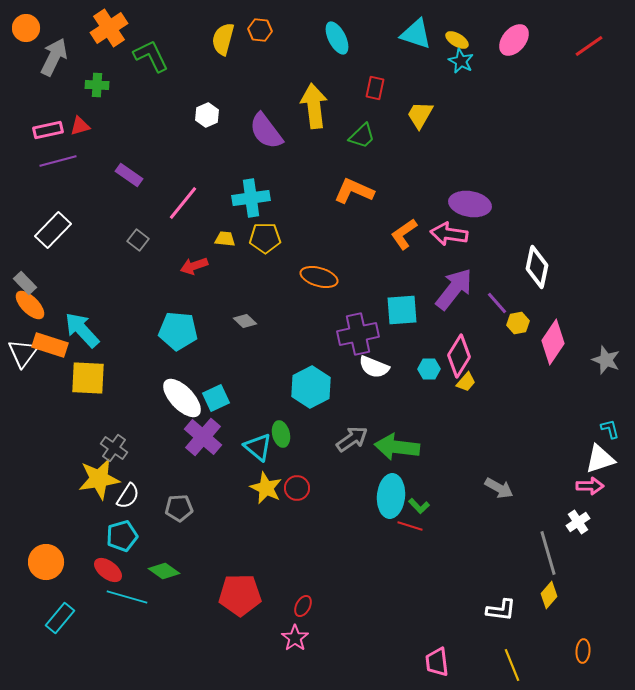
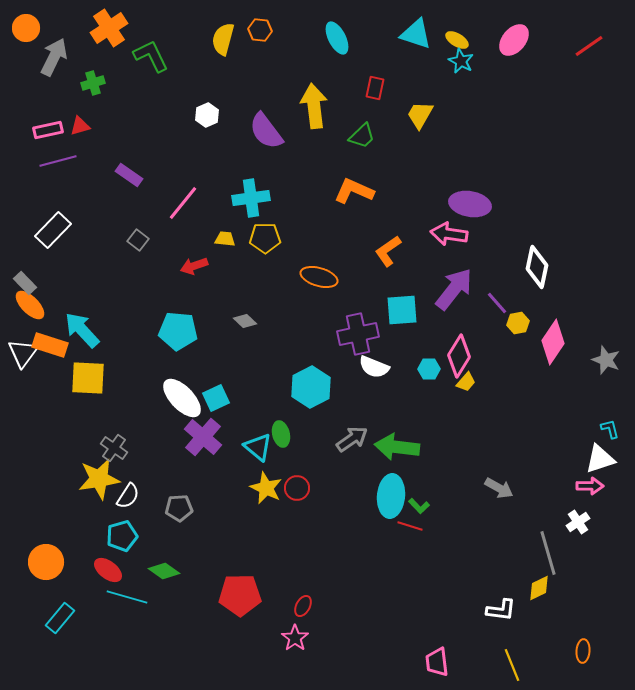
green cross at (97, 85): moved 4 px left, 2 px up; rotated 20 degrees counterclockwise
orange L-shape at (404, 234): moved 16 px left, 17 px down
yellow diamond at (549, 595): moved 10 px left, 7 px up; rotated 24 degrees clockwise
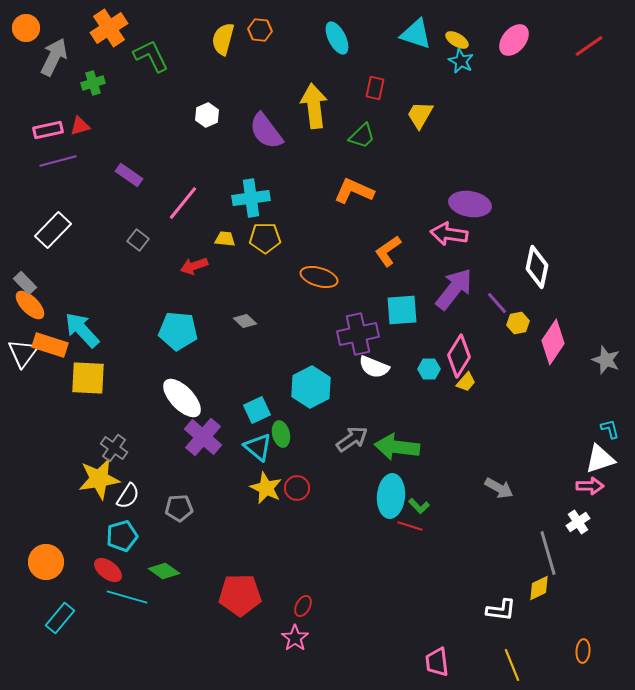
cyan square at (216, 398): moved 41 px right, 12 px down
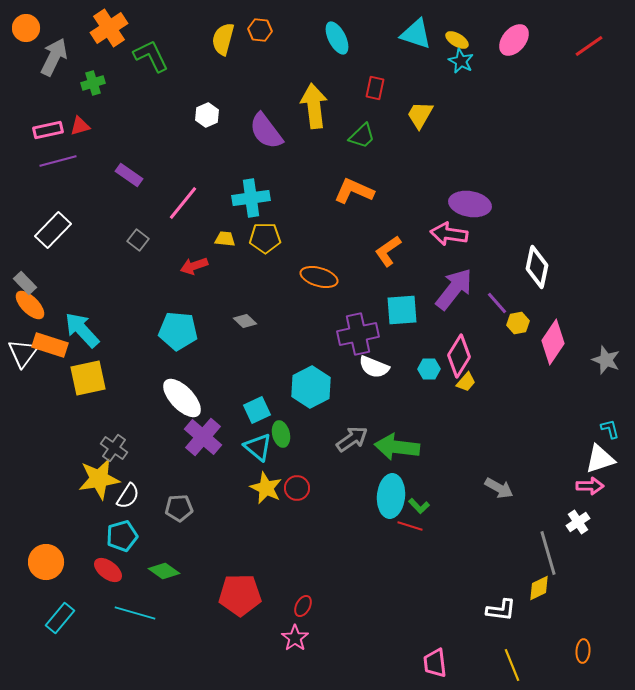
yellow square at (88, 378): rotated 15 degrees counterclockwise
cyan line at (127, 597): moved 8 px right, 16 px down
pink trapezoid at (437, 662): moved 2 px left, 1 px down
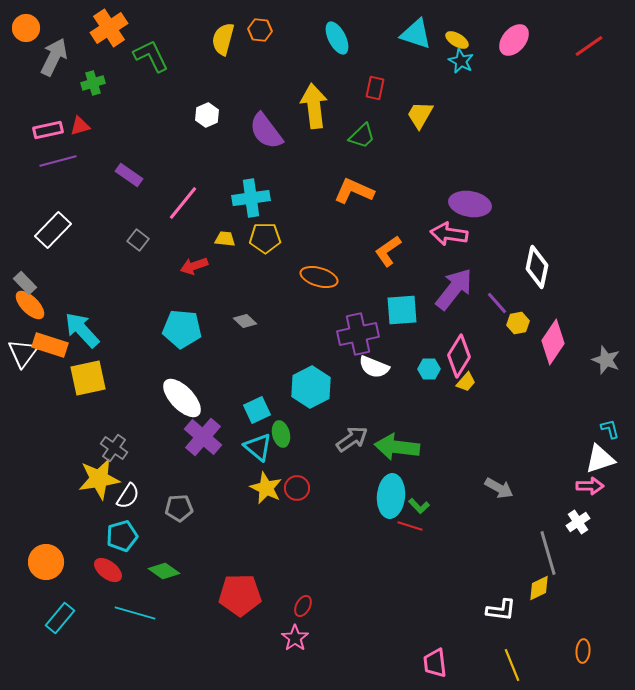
cyan pentagon at (178, 331): moved 4 px right, 2 px up
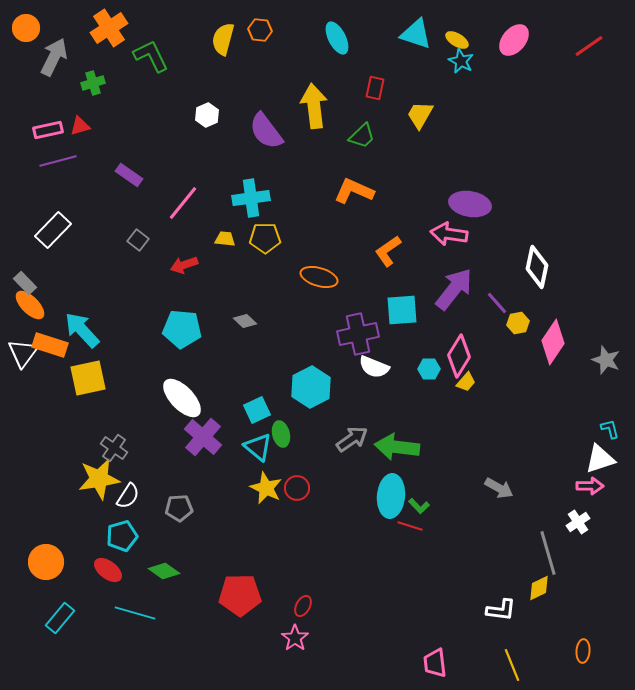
red arrow at (194, 266): moved 10 px left, 1 px up
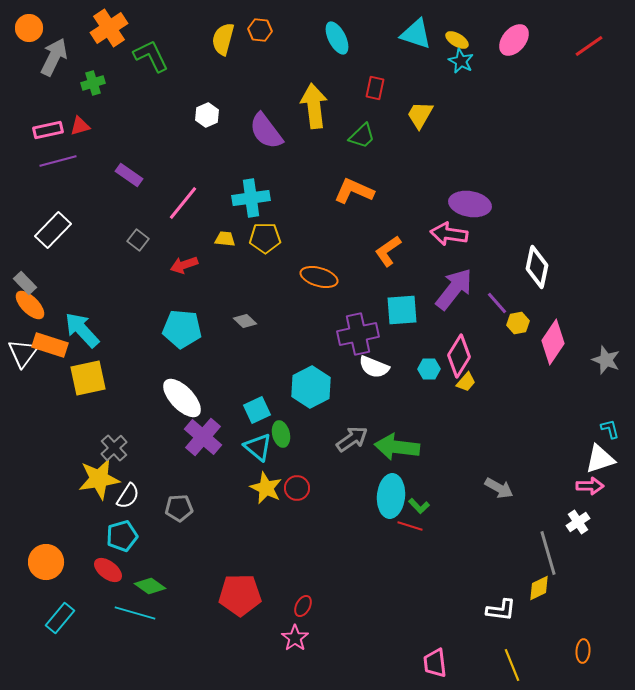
orange circle at (26, 28): moved 3 px right
gray cross at (114, 448): rotated 12 degrees clockwise
green diamond at (164, 571): moved 14 px left, 15 px down
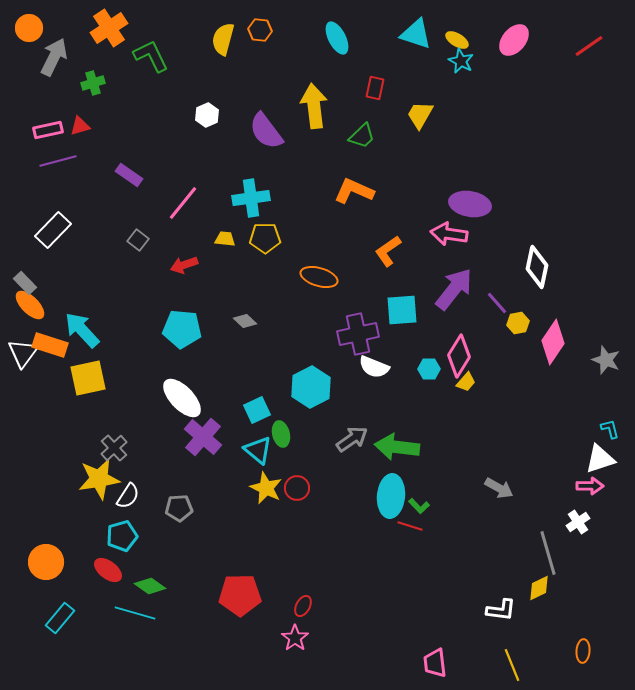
cyan triangle at (258, 447): moved 3 px down
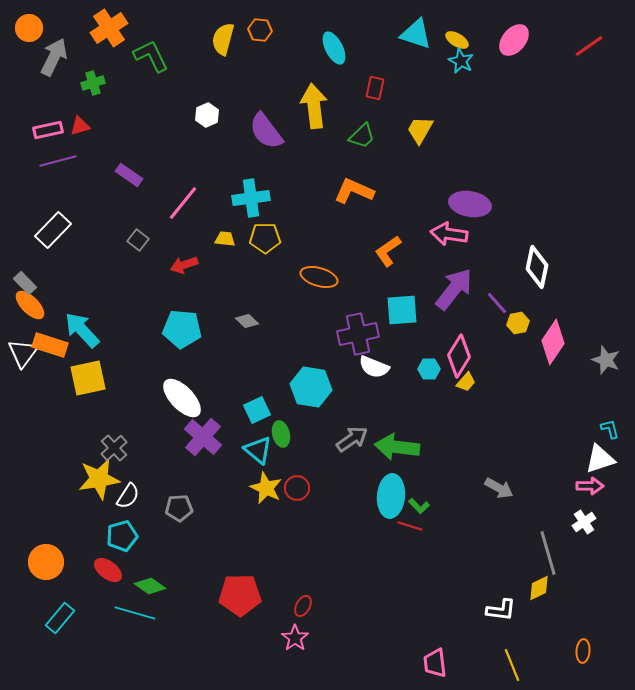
cyan ellipse at (337, 38): moved 3 px left, 10 px down
yellow trapezoid at (420, 115): moved 15 px down
gray diamond at (245, 321): moved 2 px right
cyan hexagon at (311, 387): rotated 24 degrees counterclockwise
white cross at (578, 522): moved 6 px right
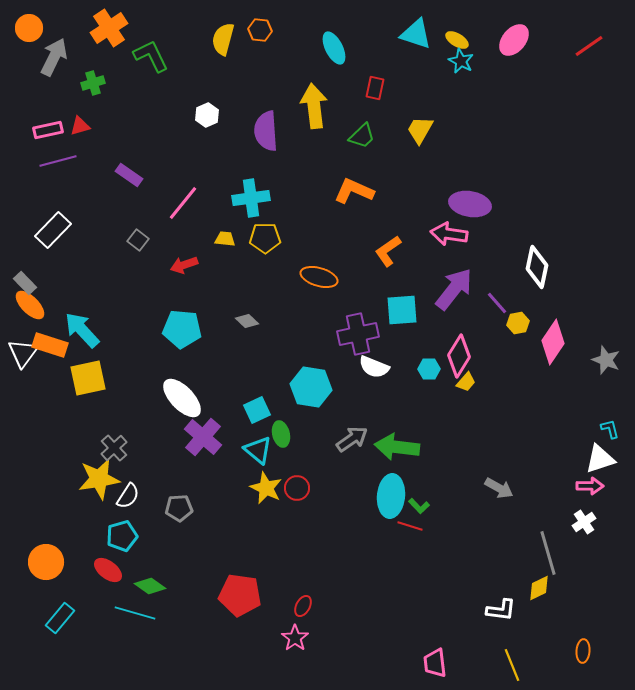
purple semicircle at (266, 131): rotated 33 degrees clockwise
red pentagon at (240, 595): rotated 9 degrees clockwise
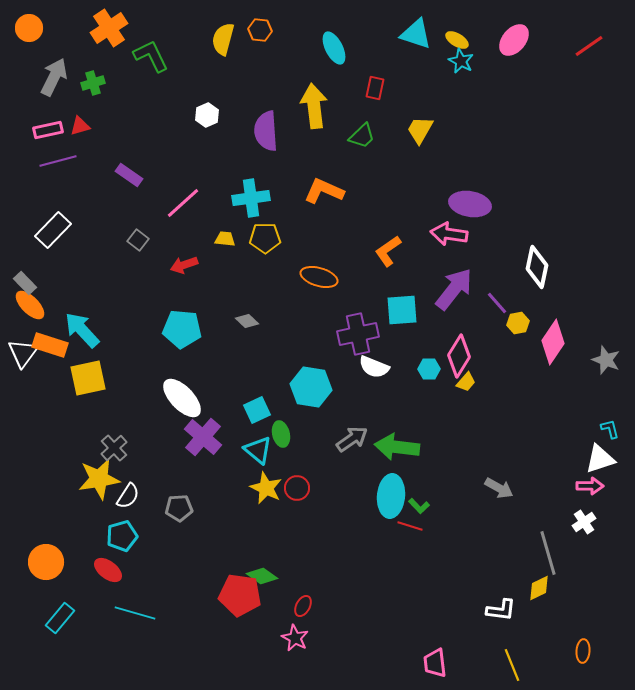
gray arrow at (54, 57): moved 20 px down
orange L-shape at (354, 191): moved 30 px left
pink line at (183, 203): rotated 9 degrees clockwise
green diamond at (150, 586): moved 112 px right, 10 px up
pink star at (295, 638): rotated 8 degrees counterclockwise
